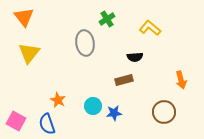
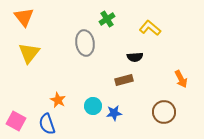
orange arrow: moved 1 px up; rotated 12 degrees counterclockwise
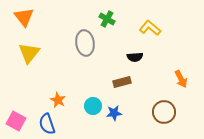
green cross: rotated 28 degrees counterclockwise
brown rectangle: moved 2 px left, 2 px down
